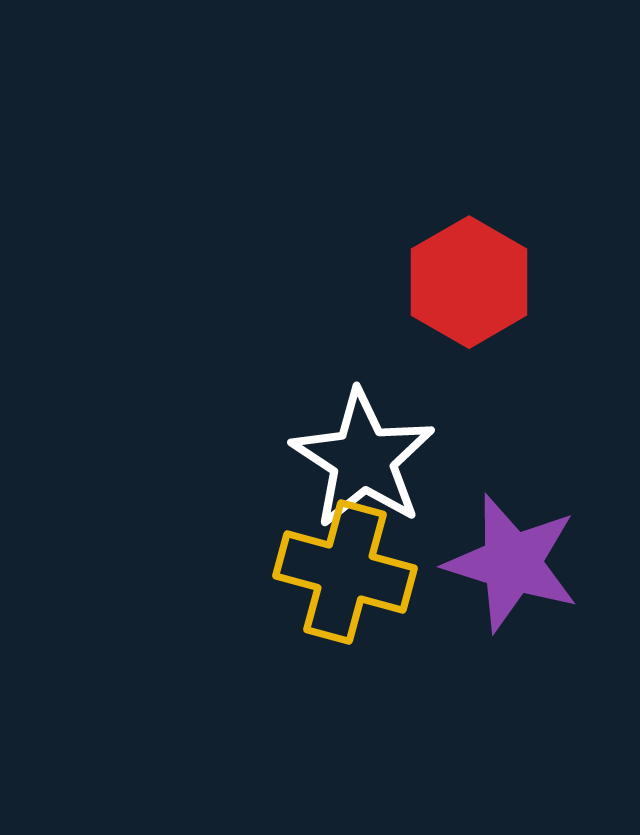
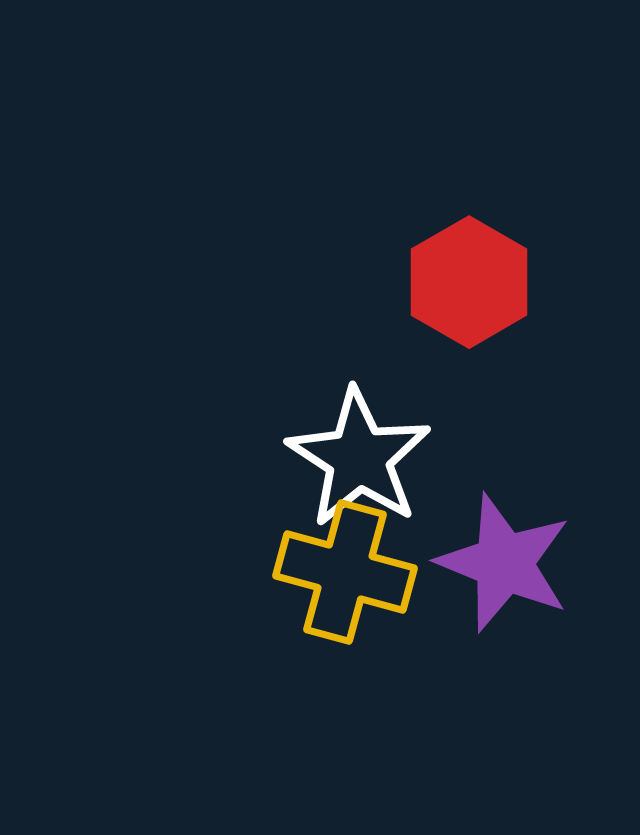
white star: moved 4 px left, 1 px up
purple star: moved 8 px left; rotated 5 degrees clockwise
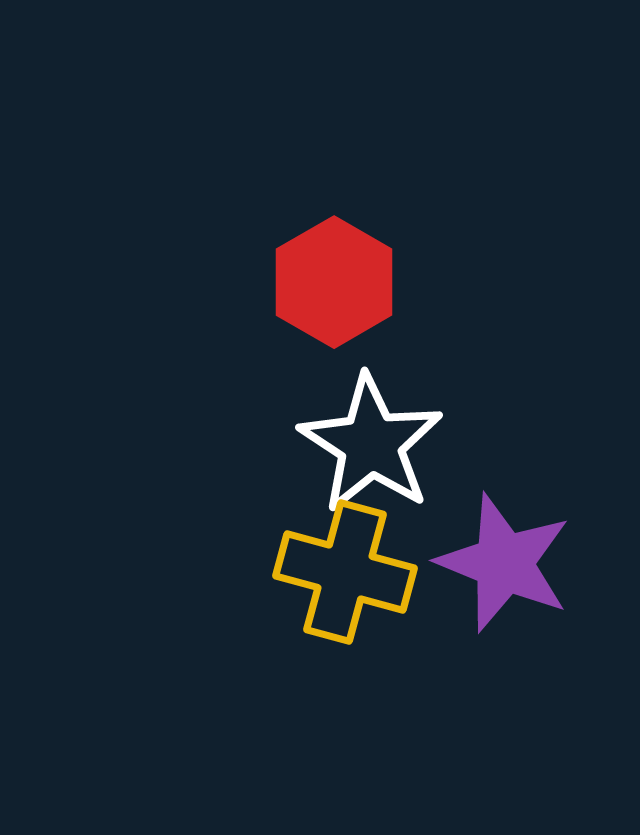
red hexagon: moved 135 px left
white star: moved 12 px right, 14 px up
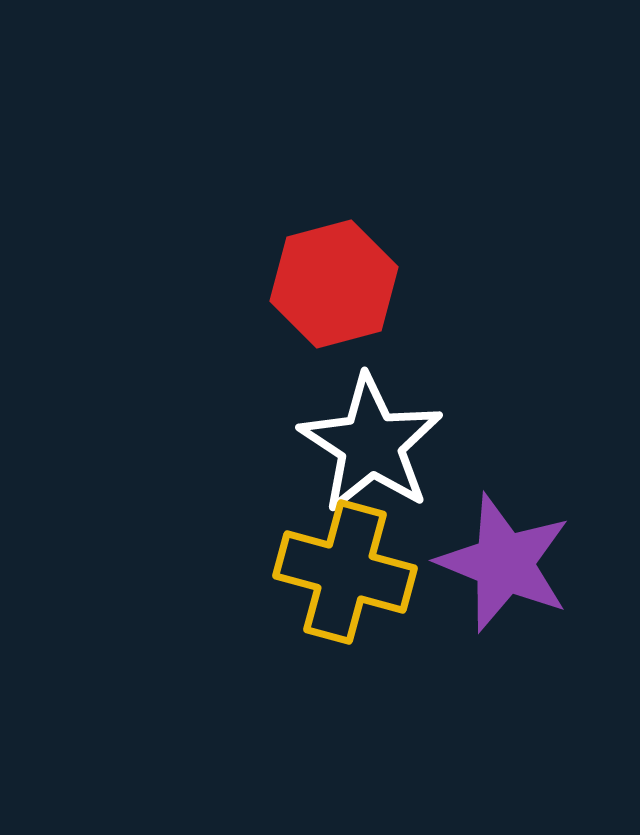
red hexagon: moved 2 px down; rotated 15 degrees clockwise
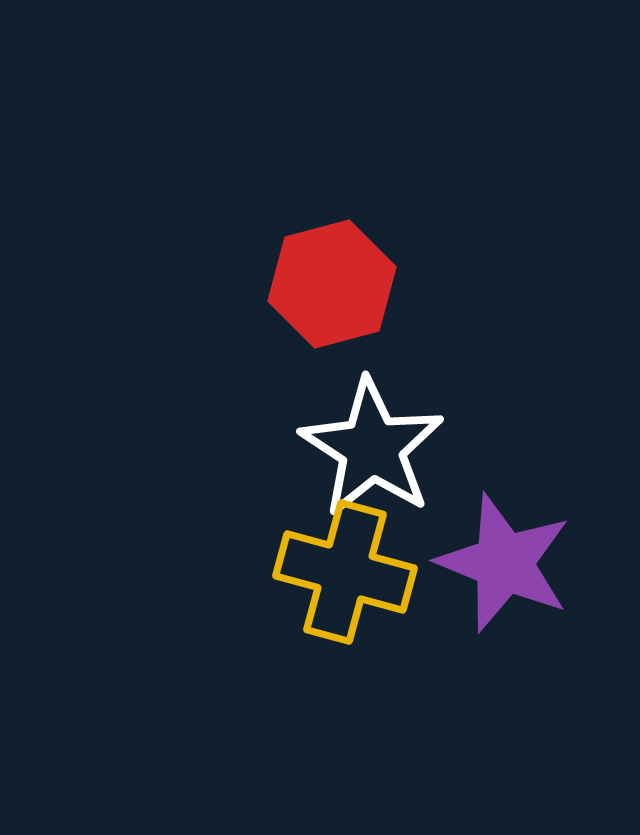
red hexagon: moved 2 px left
white star: moved 1 px right, 4 px down
